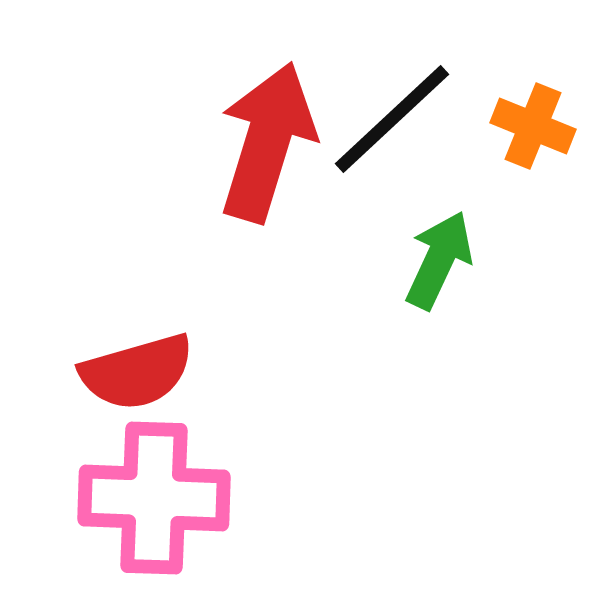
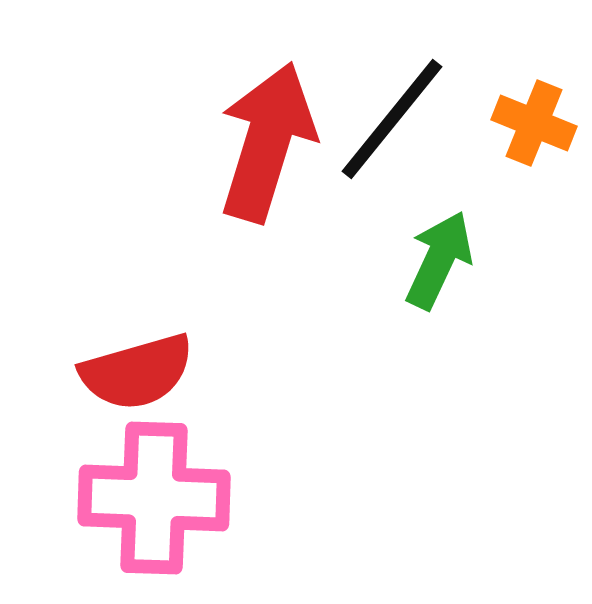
black line: rotated 8 degrees counterclockwise
orange cross: moved 1 px right, 3 px up
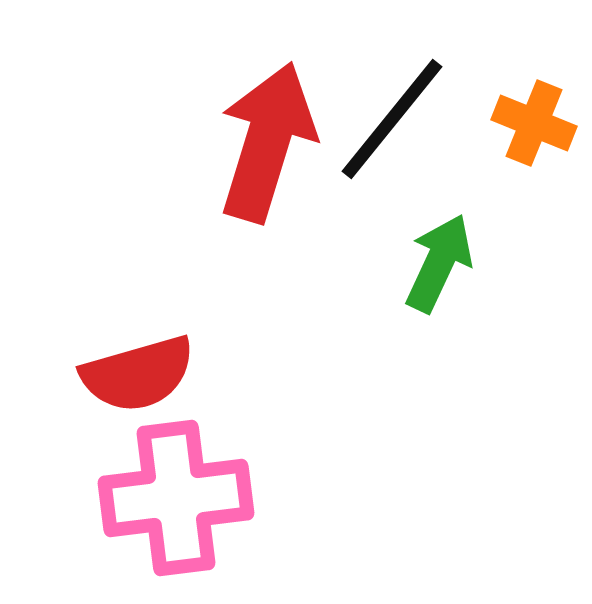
green arrow: moved 3 px down
red semicircle: moved 1 px right, 2 px down
pink cross: moved 22 px right; rotated 9 degrees counterclockwise
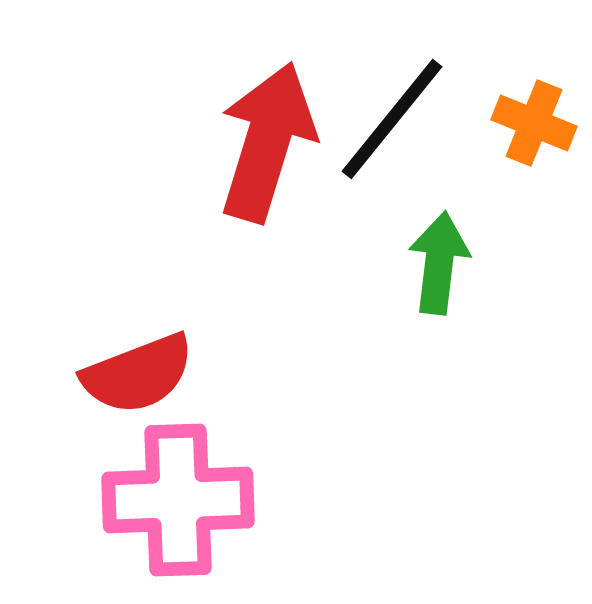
green arrow: rotated 18 degrees counterclockwise
red semicircle: rotated 5 degrees counterclockwise
pink cross: moved 2 px right, 2 px down; rotated 5 degrees clockwise
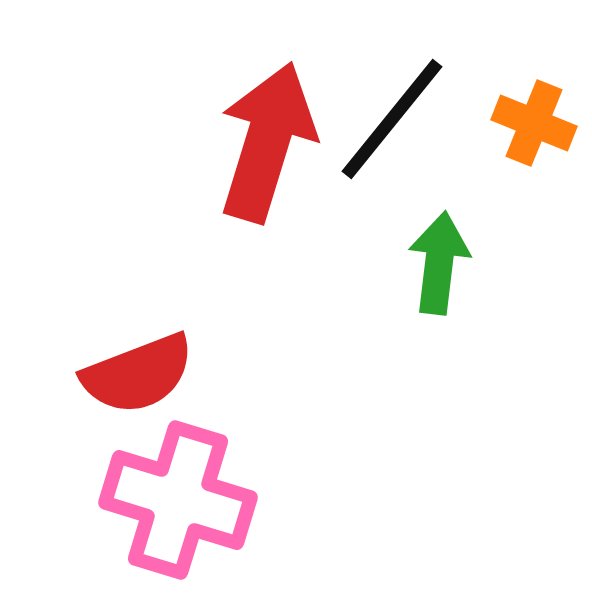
pink cross: rotated 19 degrees clockwise
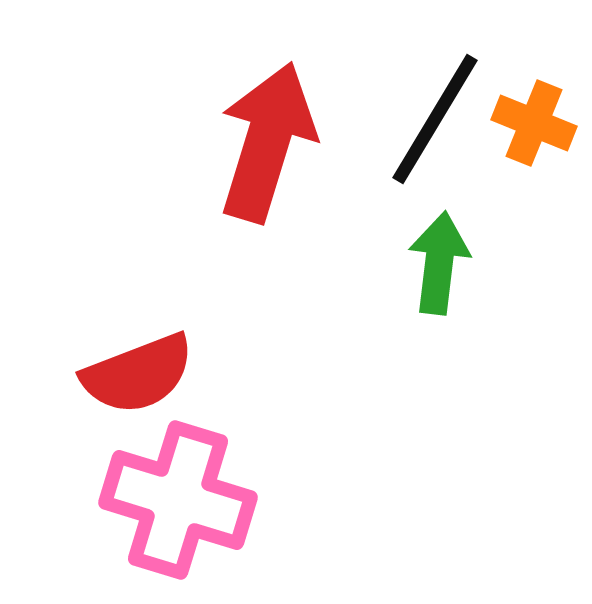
black line: moved 43 px right; rotated 8 degrees counterclockwise
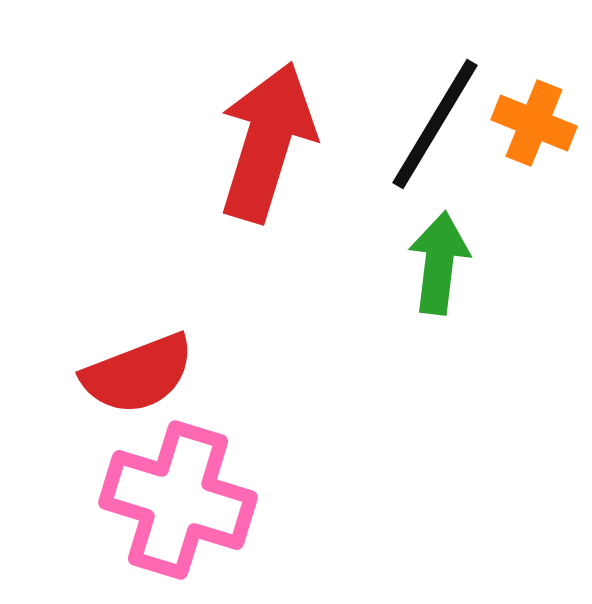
black line: moved 5 px down
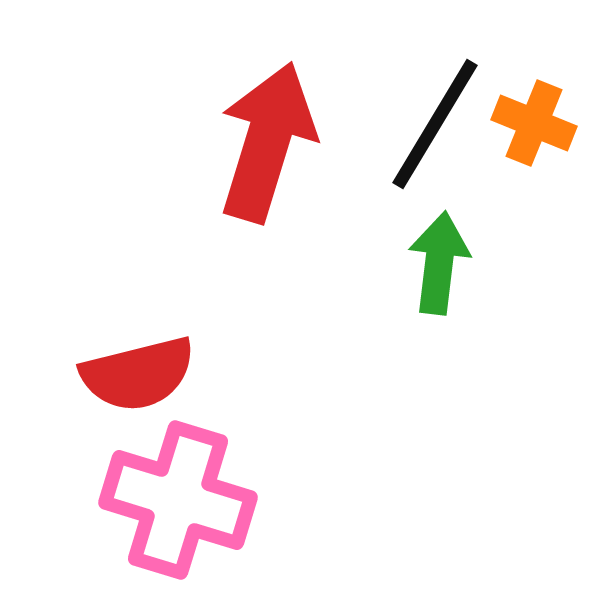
red semicircle: rotated 7 degrees clockwise
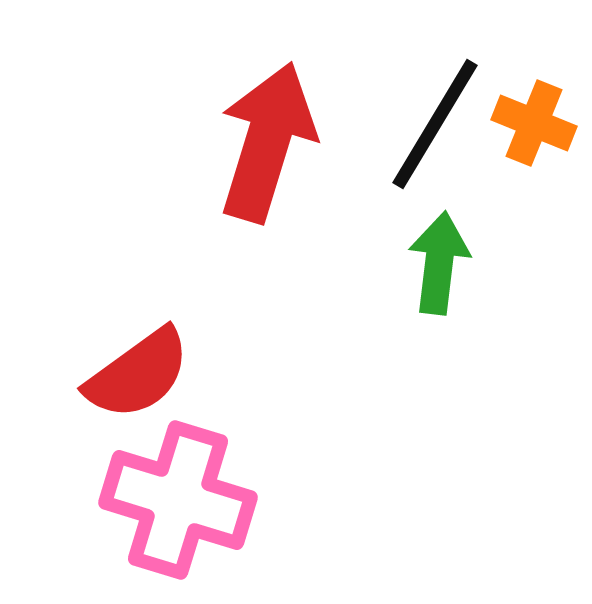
red semicircle: rotated 22 degrees counterclockwise
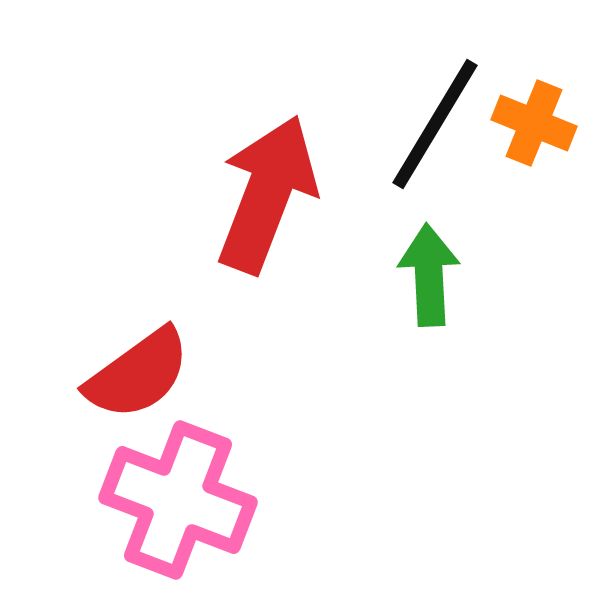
red arrow: moved 52 px down; rotated 4 degrees clockwise
green arrow: moved 10 px left, 12 px down; rotated 10 degrees counterclockwise
pink cross: rotated 4 degrees clockwise
